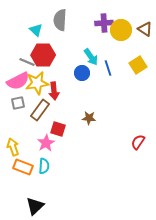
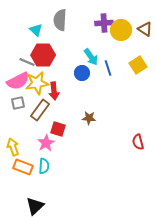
red semicircle: rotated 49 degrees counterclockwise
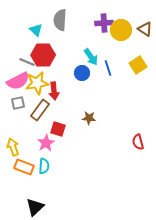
orange rectangle: moved 1 px right
black triangle: moved 1 px down
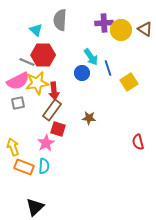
yellow square: moved 9 px left, 17 px down
brown rectangle: moved 12 px right
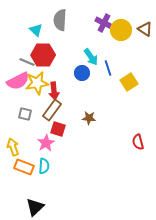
purple cross: rotated 30 degrees clockwise
gray square: moved 7 px right, 11 px down; rotated 24 degrees clockwise
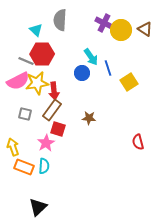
red hexagon: moved 1 px left, 1 px up
gray line: moved 1 px left, 1 px up
black triangle: moved 3 px right
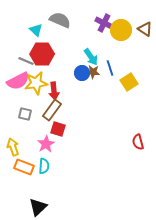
gray semicircle: rotated 110 degrees clockwise
blue line: moved 2 px right
yellow star: moved 1 px left
brown star: moved 4 px right, 46 px up
pink star: moved 1 px down
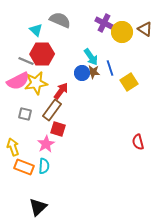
yellow circle: moved 1 px right, 2 px down
red arrow: moved 7 px right; rotated 138 degrees counterclockwise
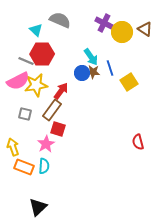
yellow star: moved 2 px down
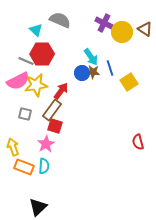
red square: moved 3 px left, 3 px up
